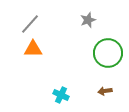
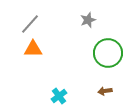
cyan cross: moved 2 px left, 1 px down; rotated 28 degrees clockwise
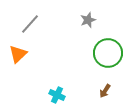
orange triangle: moved 15 px left, 5 px down; rotated 42 degrees counterclockwise
brown arrow: rotated 48 degrees counterclockwise
cyan cross: moved 2 px left, 1 px up; rotated 28 degrees counterclockwise
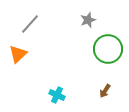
green circle: moved 4 px up
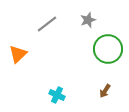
gray line: moved 17 px right; rotated 10 degrees clockwise
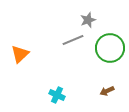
gray line: moved 26 px right, 16 px down; rotated 15 degrees clockwise
green circle: moved 2 px right, 1 px up
orange triangle: moved 2 px right
brown arrow: moved 2 px right; rotated 32 degrees clockwise
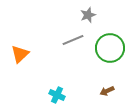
gray star: moved 5 px up
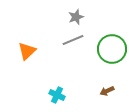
gray star: moved 12 px left, 2 px down
green circle: moved 2 px right, 1 px down
orange triangle: moved 7 px right, 3 px up
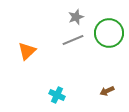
green circle: moved 3 px left, 16 px up
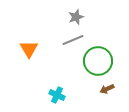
green circle: moved 11 px left, 28 px down
orange triangle: moved 2 px right, 2 px up; rotated 18 degrees counterclockwise
brown arrow: moved 2 px up
